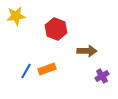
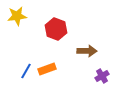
yellow star: moved 1 px right
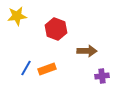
blue line: moved 3 px up
purple cross: rotated 24 degrees clockwise
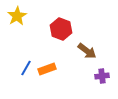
yellow star: rotated 24 degrees counterclockwise
red hexagon: moved 5 px right
brown arrow: rotated 36 degrees clockwise
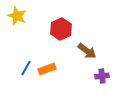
yellow star: rotated 18 degrees counterclockwise
red hexagon: rotated 15 degrees clockwise
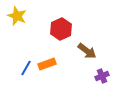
orange rectangle: moved 5 px up
purple cross: rotated 16 degrees counterclockwise
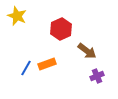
purple cross: moved 5 px left
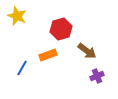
red hexagon: rotated 10 degrees clockwise
orange rectangle: moved 1 px right, 9 px up
blue line: moved 4 px left
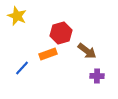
red hexagon: moved 4 px down
orange rectangle: moved 1 px up
blue line: rotated 14 degrees clockwise
purple cross: rotated 24 degrees clockwise
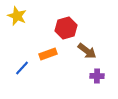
red hexagon: moved 5 px right, 5 px up
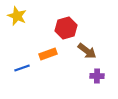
blue line: rotated 28 degrees clockwise
